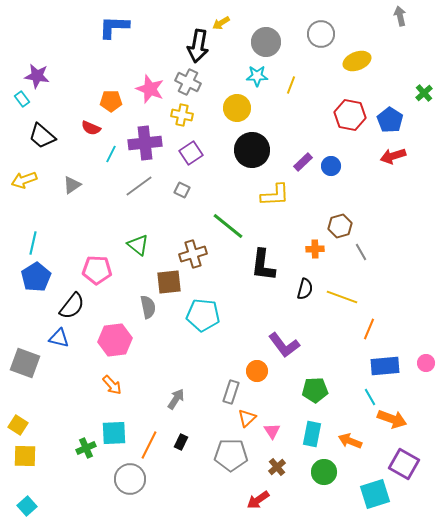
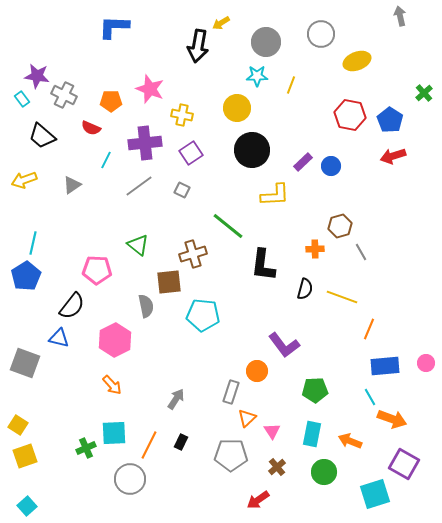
gray cross at (188, 82): moved 124 px left, 13 px down
cyan line at (111, 154): moved 5 px left, 6 px down
blue pentagon at (36, 277): moved 10 px left, 1 px up
gray semicircle at (148, 307): moved 2 px left, 1 px up
pink hexagon at (115, 340): rotated 20 degrees counterclockwise
yellow square at (25, 456): rotated 20 degrees counterclockwise
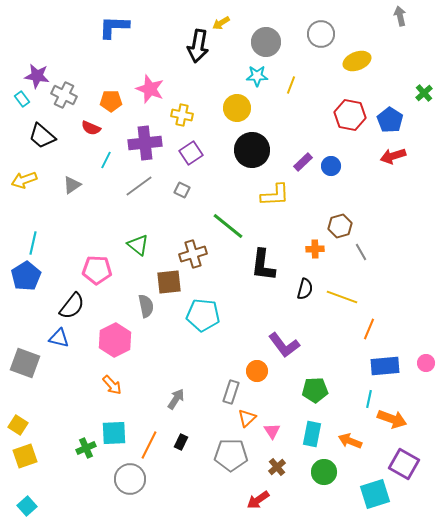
cyan line at (370, 397): moved 1 px left, 2 px down; rotated 42 degrees clockwise
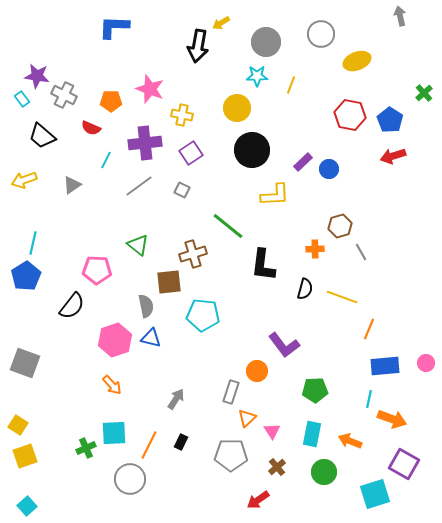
blue circle at (331, 166): moved 2 px left, 3 px down
blue triangle at (59, 338): moved 92 px right
pink hexagon at (115, 340): rotated 8 degrees clockwise
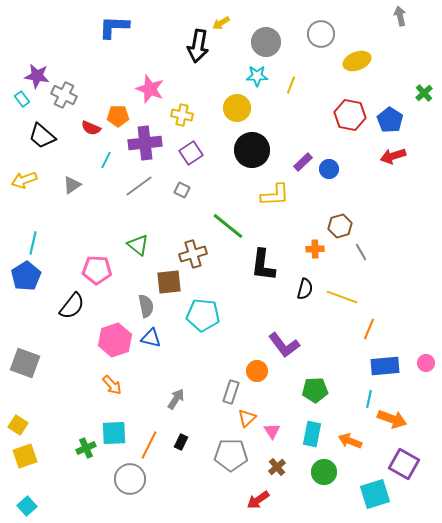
orange pentagon at (111, 101): moved 7 px right, 15 px down
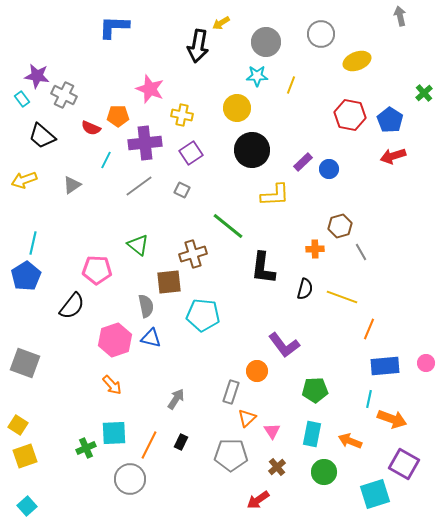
black L-shape at (263, 265): moved 3 px down
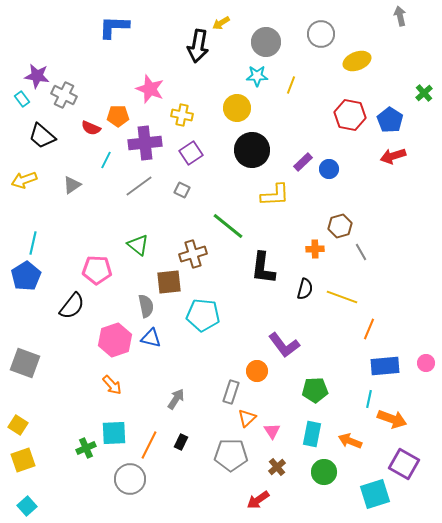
yellow square at (25, 456): moved 2 px left, 4 px down
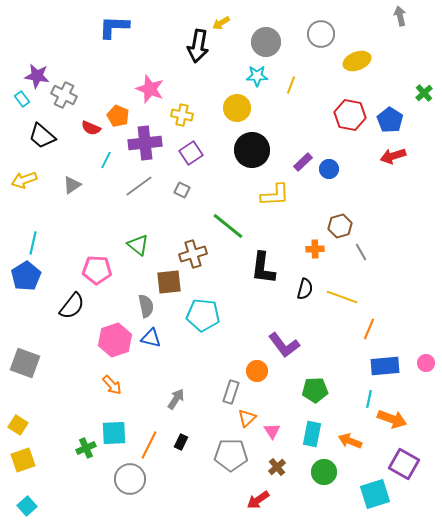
orange pentagon at (118, 116): rotated 25 degrees clockwise
